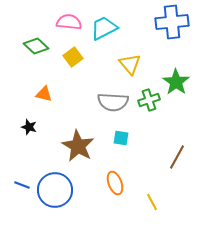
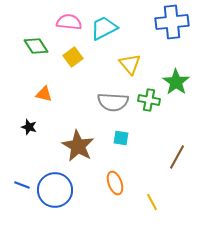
green diamond: rotated 15 degrees clockwise
green cross: rotated 30 degrees clockwise
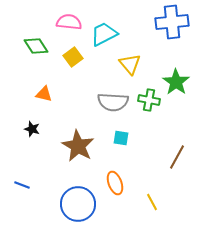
cyan trapezoid: moved 6 px down
black star: moved 3 px right, 2 px down
blue circle: moved 23 px right, 14 px down
